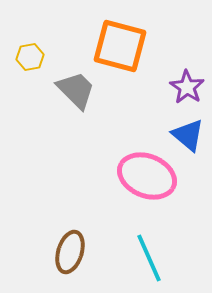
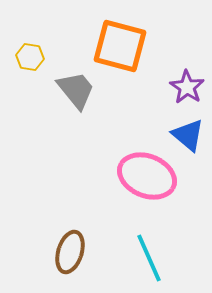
yellow hexagon: rotated 20 degrees clockwise
gray trapezoid: rotated 6 degrees clockwise
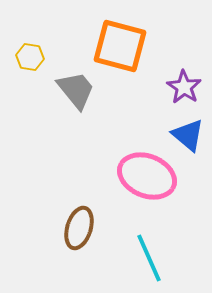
purple star: moved 3 px left
brown ellipse: moved 9 px right, 24 px up
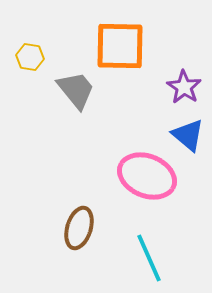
orange square: rotated 14 degrees counterclockwise
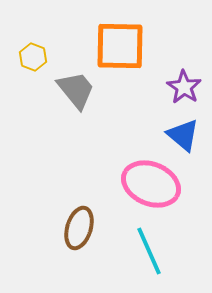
yellow hexagon: moved 3 px right; rotated 12 degrees clockwise
blue triangle: moved 5 px left
pink ellipse: moved 4 px right, 8 px down
cyan line: moved 7 px up
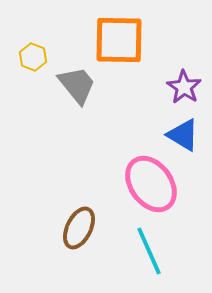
orange square: moved 1 px left, 6 px up
gray trapezoid: moved 1 px right, 5 px up
blue triangle: rotated 9 degrees counterclockwise
pink ellipse: rotated 32 degrees clockwise
brown ellipse: rotated 9 degrees clockwise
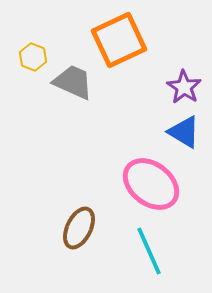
orange square: rotated 26 degrees counterclockwise
gray trapezoid: moved 4 px left, 3 px up; rotated 27 degrees counterclockwise
blue triangle: moved 1 px right, 3 px up
pink ellipse: rotated 16 degrees counterclockwise
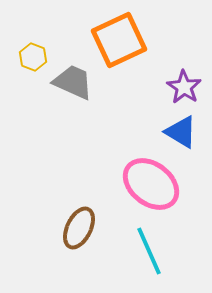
blue triangle: moved 3 px left
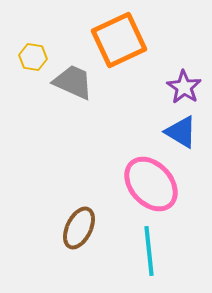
yellow hexagon: rotated 12 degrees counterclockwise
pink ellipse: rotated 10 degrees clockwise
cyan line: rotated 18 degrees clockwise
